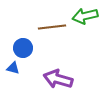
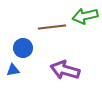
blue triangle: moved 2 px down; rotated 24 degrees counterclockwise
purple arrow: moved 7 px right, 9 px up
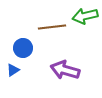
blue triangle: rotated 24 degrees counterclockwise
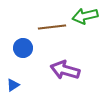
blue triangle: moved 15 px down
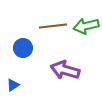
green arrow: moved 1 px right, 10 px down
brown line: moved 1 px right, 1 px up
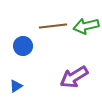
blue circle: moved 2 px up
purple arrow: moved 9 px right, 7 px down; rotated 48 degrees counterclockwise
blue triangle: moved 3 px right, 1 px down
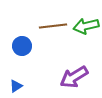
blue circle: moved 1 px left
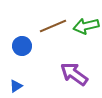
brown line: rotated 16 degrees counterclockwise
purple arrow: moved 3 px up; rotated 68 degrees clockwise
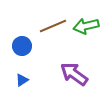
blue triangle: moved 6 px right, 6 px up
